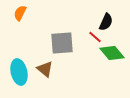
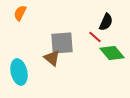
brown triangle: moved 7 px right, 11 px up
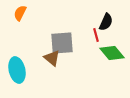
red line: moved 1 px right, 2 px up; rotated 32 degrees clockwise
cyan ellipse: moved 2 px left, 2 px up
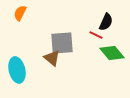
red line: rotated 48 degrees counterclockwise
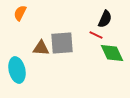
black semicircle: moved 1 px left, 3 px up
green diamond: rotated 15 degrees clockwise
brown triangle: moved 11 px left, 10 px up; rotated 36 degrees counterclockwise
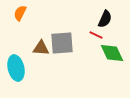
cyan ellipse: moved 1 px left, 2 px up
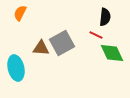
black semicircle: moved 2 px up; rotated 18 degrees counterclockwise
gray square: rotated 25 degrees counterclockwise
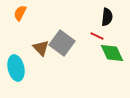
black semicircle: moved 2 px right
red line: moved 1 px right, 1 px down
gray square: rotated 25 degrees counterclockwise
brown triangle: rotated 42 degrees clockwise
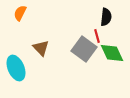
black semicircle: moved 1 px left
red line: rotated 48 degrees clockwise
gray square: moved 22 px right, 6 px down
cyan ellipse: rotated 10 degrees counterclockwise
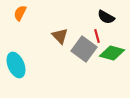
black semicircle: rotated 114 degrees clockwise
brown triangle: moved 19 px right, 12 px up
green diamond: rotated 50 degrees counterclockwise
cyan ellipse: moved 3 px up
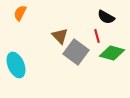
gray square: moved 8 px left, 3 px down
